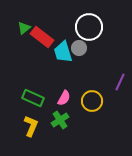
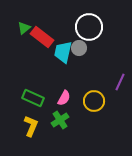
cyan trapezoid: rotated 30 degrees clockwise
yellow circle: moved 2 px right
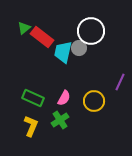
white circle: moved 2 px right, 4 px down
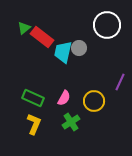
white circle: moved 16 px right, 6 px up
green cross: moved 11 px right, 2 px down
yellow L-shape: moved 3 px right, 2 px up
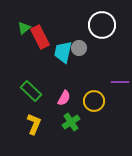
white circle: moved 5 px left
red rectangle: moved 2 px left; rotated 25 degrees clockwise
purple line: rotated 66 degrees clockwise
green rectangle: moved 2 px left, 7 px up; rotated 20 degrees clockwise
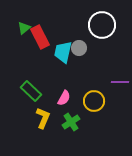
yellow L-shape: moved 9 px right, 6 px up
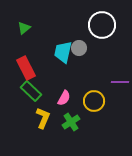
red rectangle: moved 14 px left, 31 px down
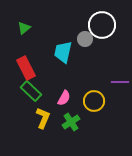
gray circle: moved 6 px right, 9 px up
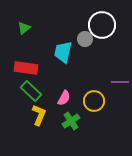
red rectangle: rotated 55 degrees counterclockwise
yellow L-shape: moved 4 px left, 3 px up
green cross: moved 1 px up
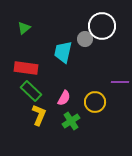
white circle: moved 1 px down
yellow circle: moved 1 px right, 1 px down
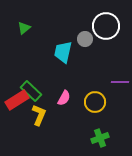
white circle: moved 4 px right
red rectangle: moved 9 px left, 32 px down; rotated 40 degrees counterclockwise
green cross: moved 29 px right, 17 px down; rotated 12 degrees clockwise
